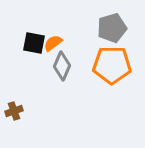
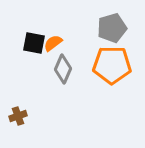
gray diamond: moved 1 px right, 3 px down
brown cross: moved 4 px right, 5 px down
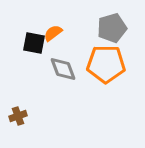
orange semicircle: moved 10 px up
orange pentagon: moved 6 px left, 1 px up
gray diamond: rotated 44 degrees counterclockwise
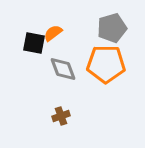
brown cross: moved 43 px right
